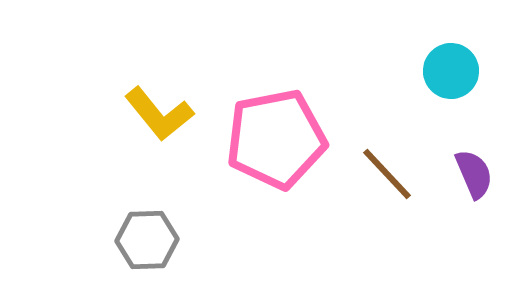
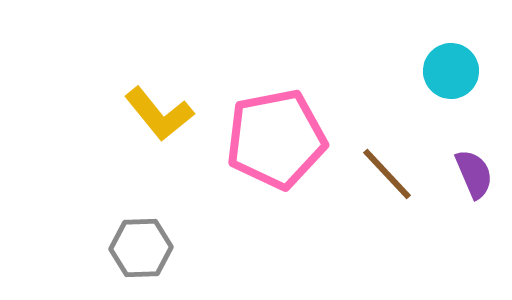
gray hexagon: moved 6 px left, 8 px down
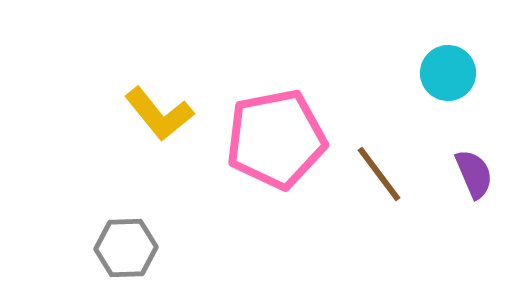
cyan circle: moved 3 px left, 2 px down
brown line: moved 8 px left; rotated 6 degrees clockwise
gray hexagon: moved 15 px left
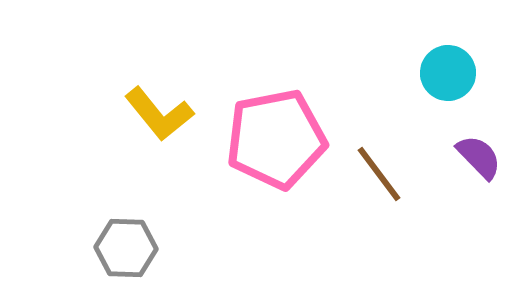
purple semicircle: moved 5 px right, 17 px up; rotated 21 degrees counterclockwise
gray hexagon: rotated 4 degrees clockwise
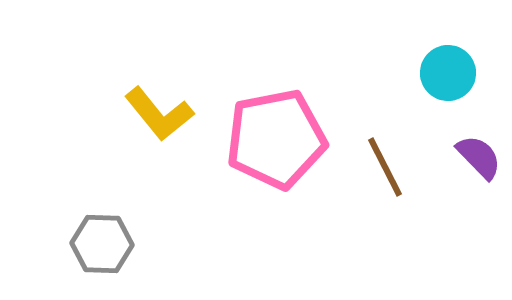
brown line: moved 6 px right, 7 px up; rotated 10 degrees clockwise
gray hexagon: moved 24 px left, 4 px up
